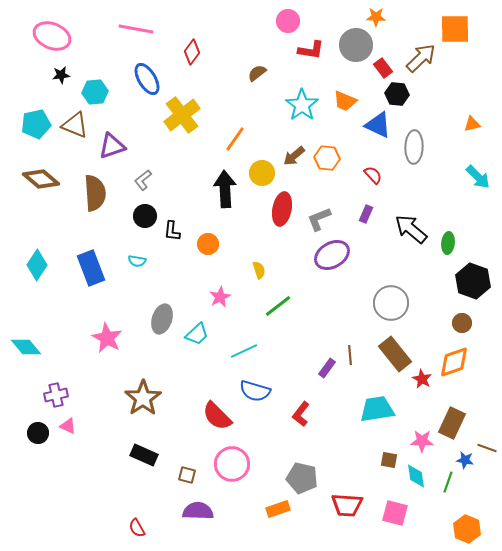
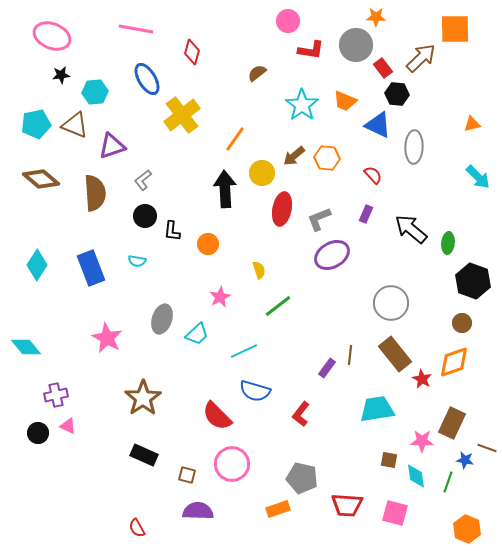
red diamond at (192, 52): rotated 20 degrees counterclockwise
brown line at (350, 355): rotated 12 degrees clockwise
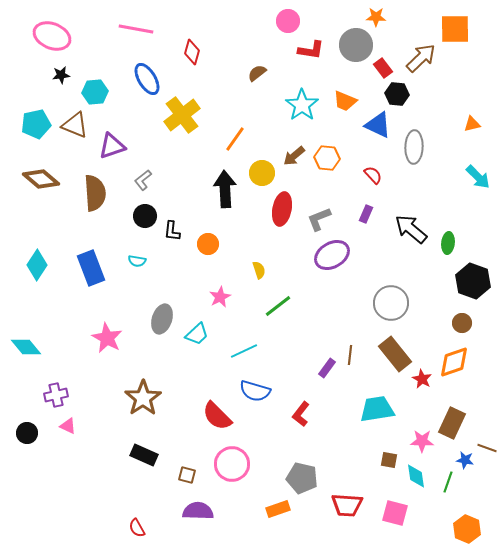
black circle at (38, 433): moved 11 px left
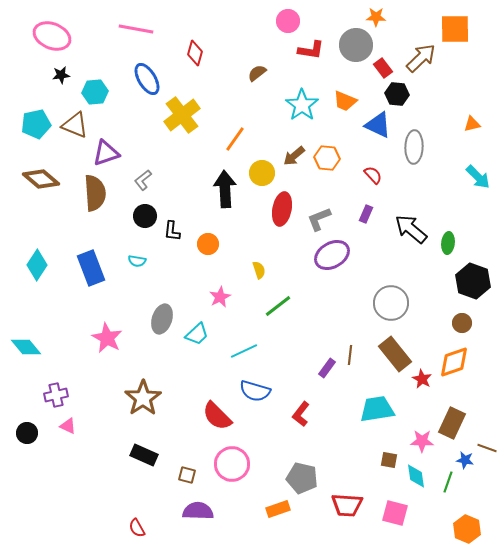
red diamond at (192, 52): moved 3 px right, 1 px down
purple triangle at (112, 146): moved 6 px left, 7 px down
